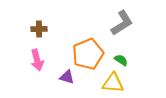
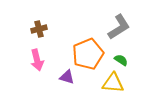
gray L-shape: moved 3 px left, 4 px down
brown cross: rotated 14 degrees counterclockwise
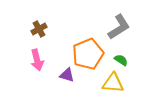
brown cross: rotated 14 degrees counterclockwise
purple triangle: moved 2 px up
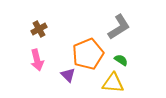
purple triangle: moved 1 px right; rotated 28 degrees clockwise
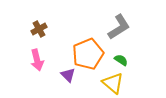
yellow triangle: rotated 35 degrees clockwise
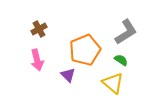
gray L-shape: moved 7 px right, 5 px down
orange pentagon: moved 3 px left, 4 px up
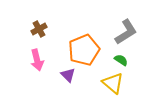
orange pentagon: moved 1 px left
